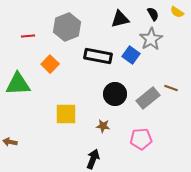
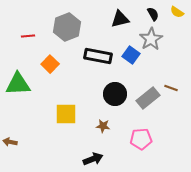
black arrow: rotated 48 degrees clockwise
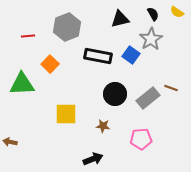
green triangle: moved 4 px right
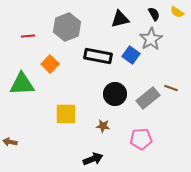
black semicircle: moved 1 px right
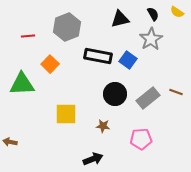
black semicircle: moved 1 px left
blue square: moved 3 px left, 5 px down
brown line: moved 5 px right, 4 px down
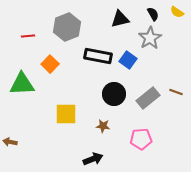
gray star: moved 1 px left, 1 px up
black circle: moved 1 px left
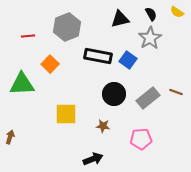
black semicircle: moved 2 px left
brown arrow: moved 5 px up; rotated 96 degrees clockwise
